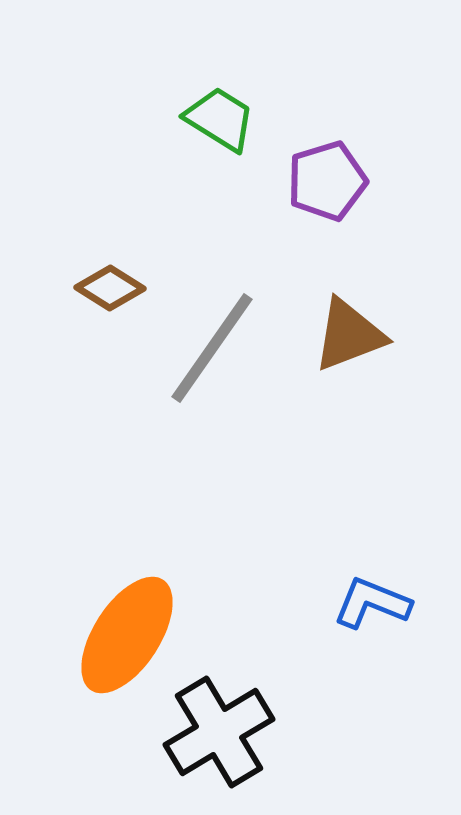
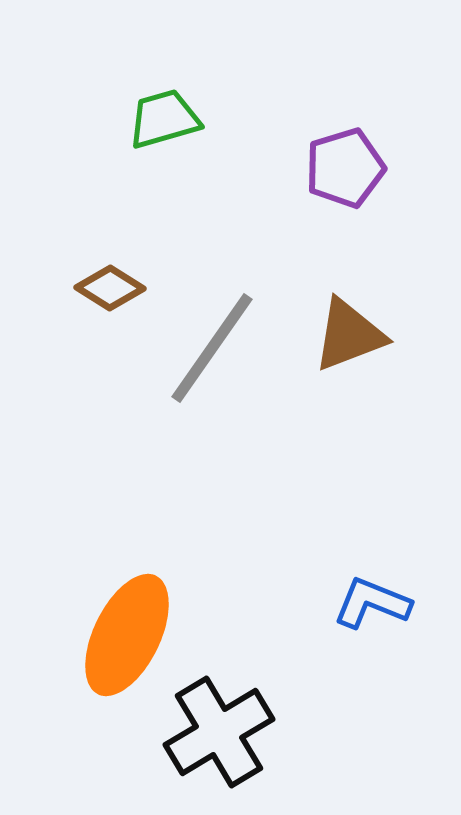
green trapezoid: moved 56 px left; rotated 48 degrees counterclockwise
purple pentagon: moved 18 px right, 13 px up
orange ellipse: rotated 7 degrees counterclockwise
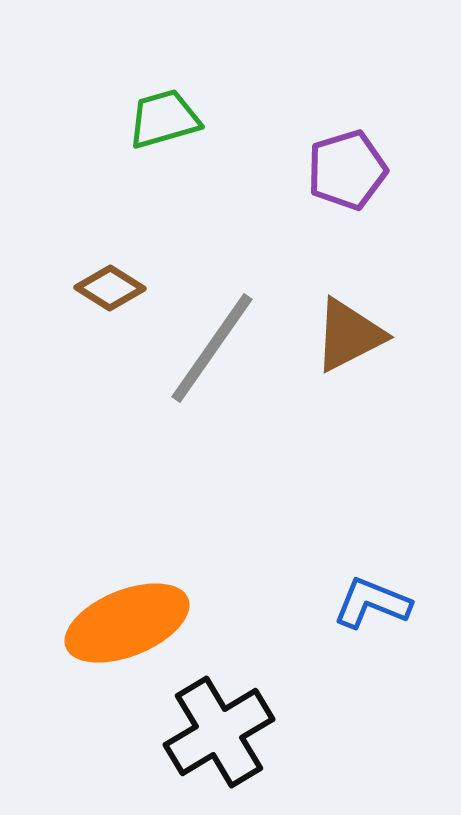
purple pentagon: moved 2 px right, 2 px down
brown triangle: rotated 6 degrees counterclockwise
orange ellipse: moved 12 px up; rotated 42 degrees clockwise
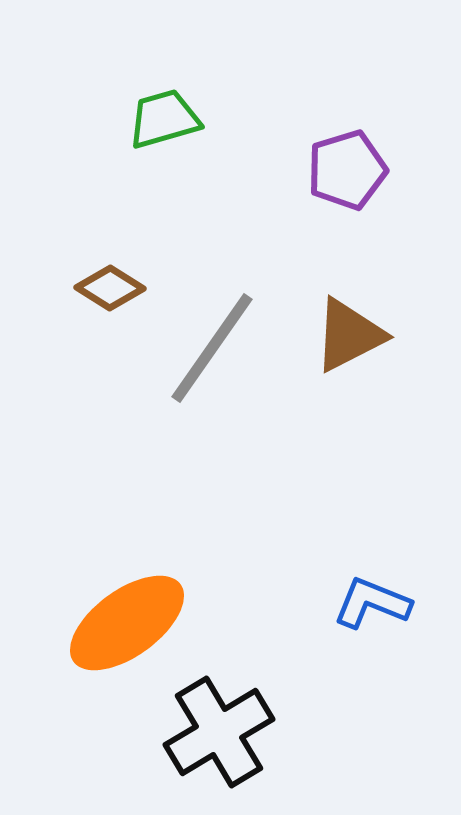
orange ellipse: rotated 14 degrees counterclockwise
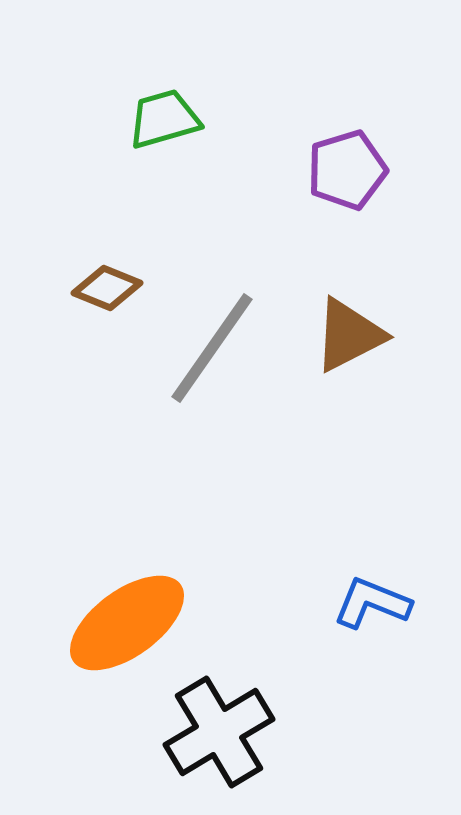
brown diamond: moved 3 px left; rotated 10 degrees counterclockwise
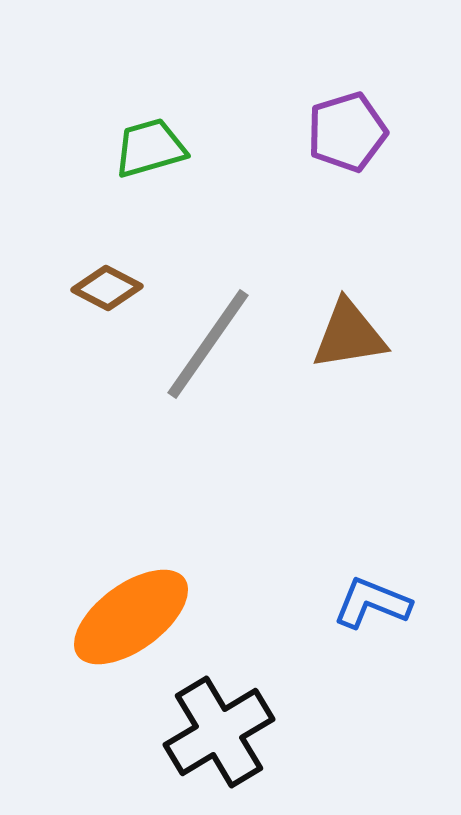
green trapezoid: moved 14 px left, 29 px down
purple pentagon: moved 38 px up
brown diamond: rotated 6 degrees clockwise
brown triangle: rotated 18 degrees clockwise
gray line: moved 4 px left, 4 px up
orange ellipse: moved 4 px right, 6 px up
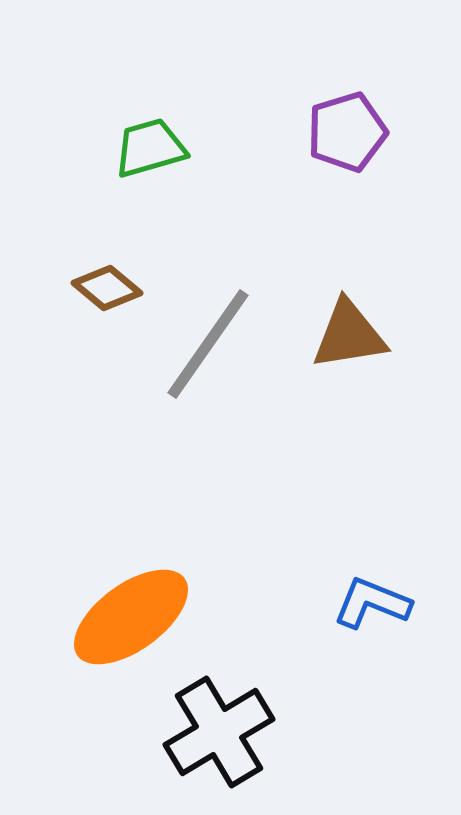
brown diamond: rotated 12 degrees clockwise
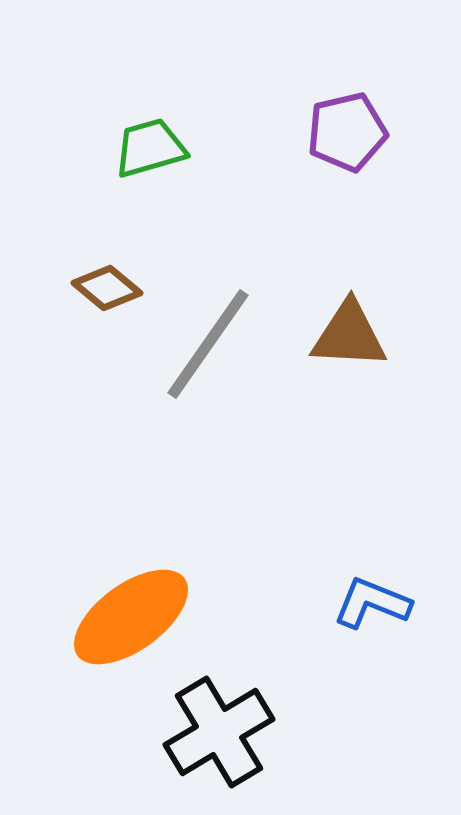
purple pentagon: rotated 4 degrees clockwise
brown triangle: rotated 12 degrees clockwise
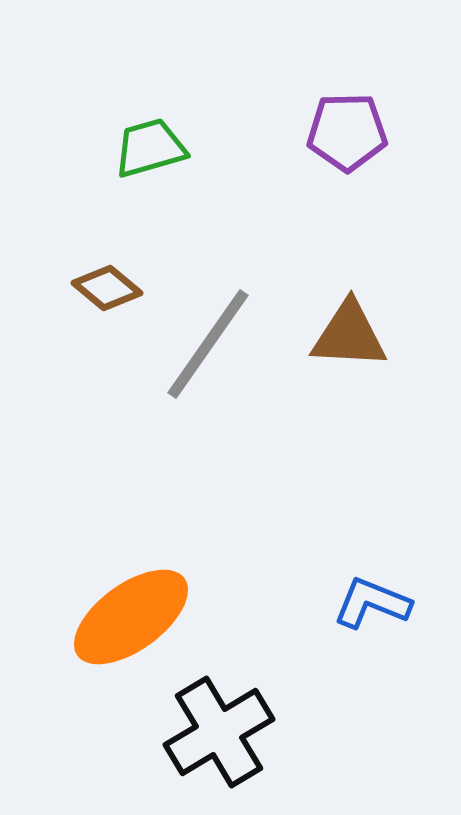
purple pentagon: rotated 12 degrees clockwise
